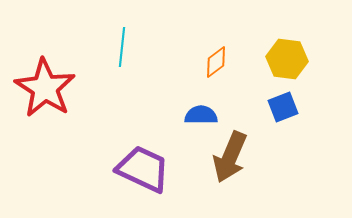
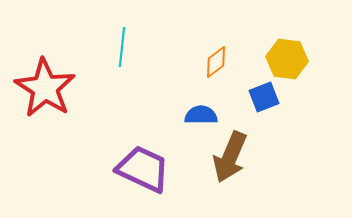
blue square: moved 19 px left, 10 px up
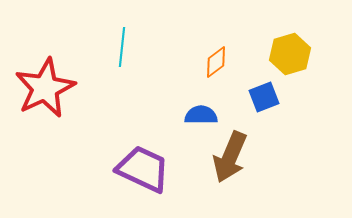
yellow hexagon: moved 3 px right, 5 px up; rotated 24 degrees counterclockwise
red star: rotated 14 degrees clockwise
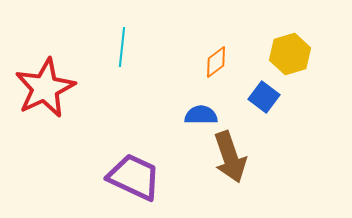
blue square: rotated 32 degrees counterclockwise
brown arrow: rotated 42 degrees counterclockwise
purple trapezoid: moved 9 px left, 8 px down
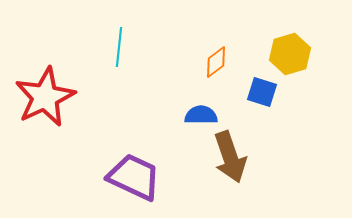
cyan line: moved 3 px left
red star: moved 9 px down
blue square: moved 2 px left, 5 px up; rotated 20 degrees counterclockwise
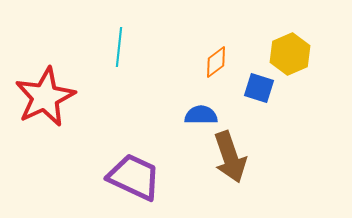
yellow hexagon: rotated 6 degrees counterclockwise
blue square: moved 3 px left, 4 px up
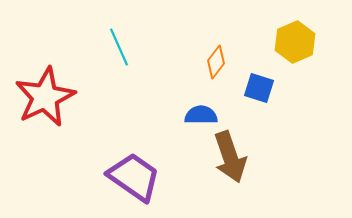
cyan line: rotated 30 degrees counterclockwise
yellow hexagon: moved 5 px right, 12 px up
orange diamond: rotated 16 degrees counterclockwise
purple trapezoid: rotated 10 degrees clockwise
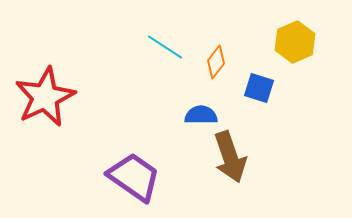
cyan line: moved 46 px right; rotated 33 degrees counterclockwise
